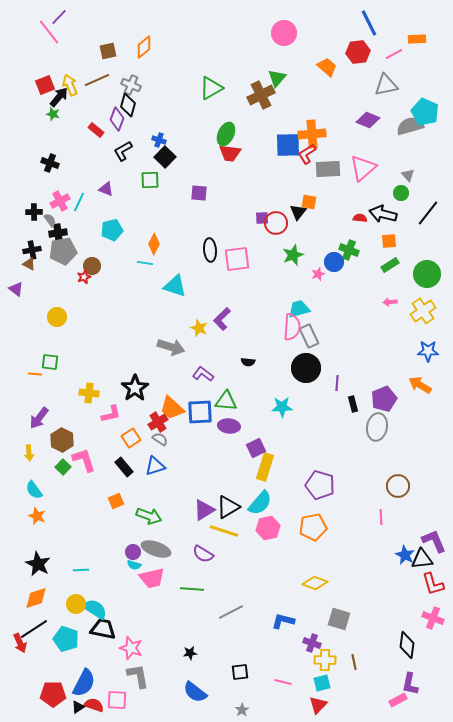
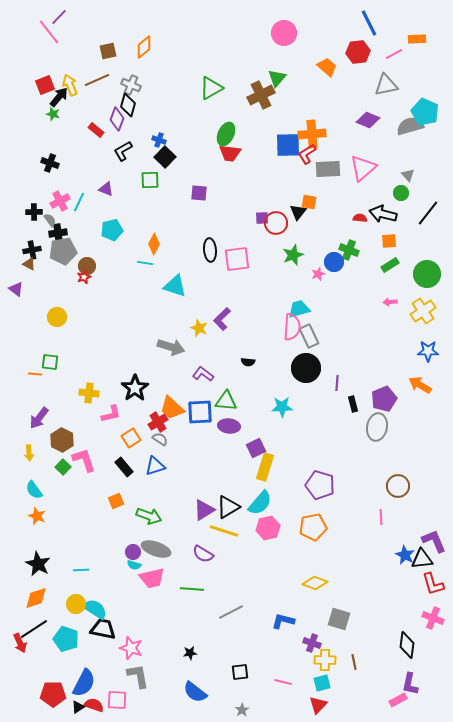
brown circle at (92, 266): moved 5 px left
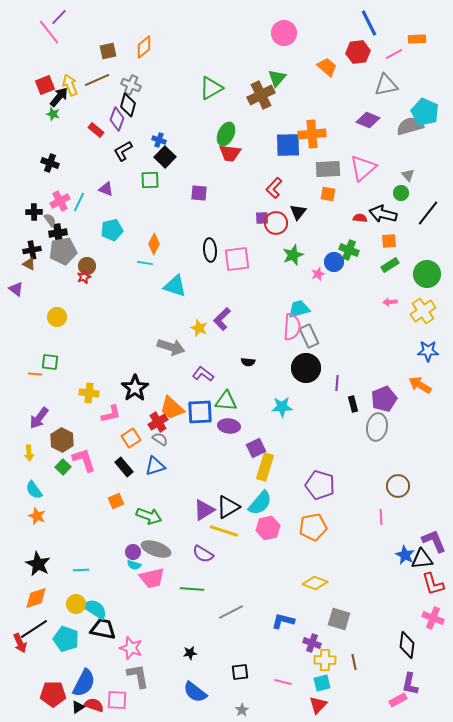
red L-shape at (307, 154): moved 33 px left, 34 px down; rotated 15 degrees counterclockwise
orange square at (309, 202): moved 19 px right, 8 px up
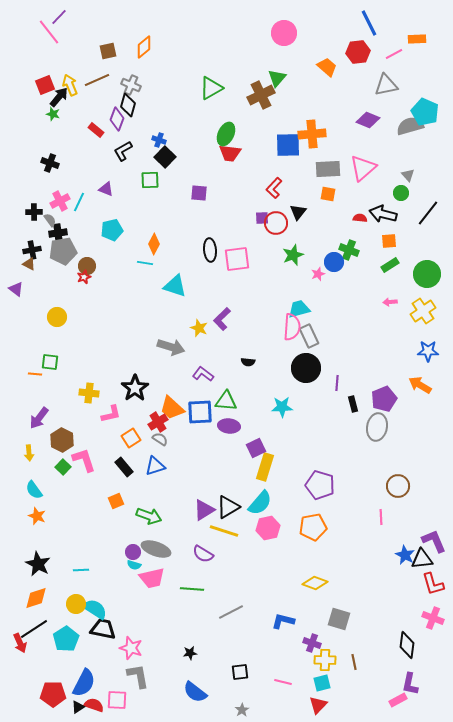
cyan pentagon at (66, 639): rotated 20 degrees clockwise
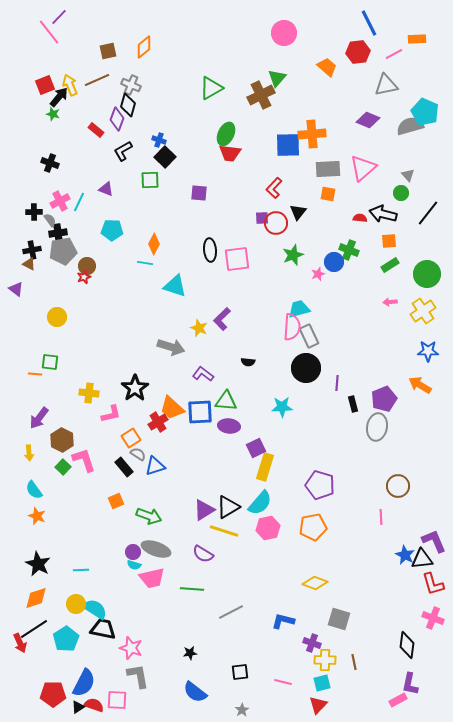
cyan pentagon at (112, 230): rotated 15 degrees clockwise
gray semicircle at (160, 439): moved 22 px left, 15 px down
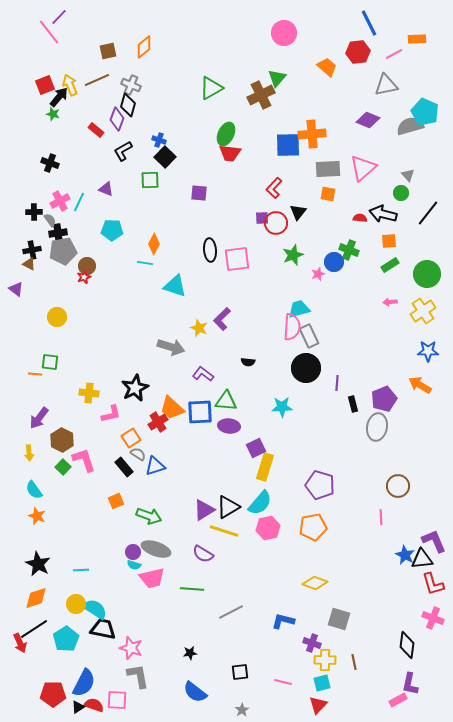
black star at (135, 388): rotated 8 degrees clockwise
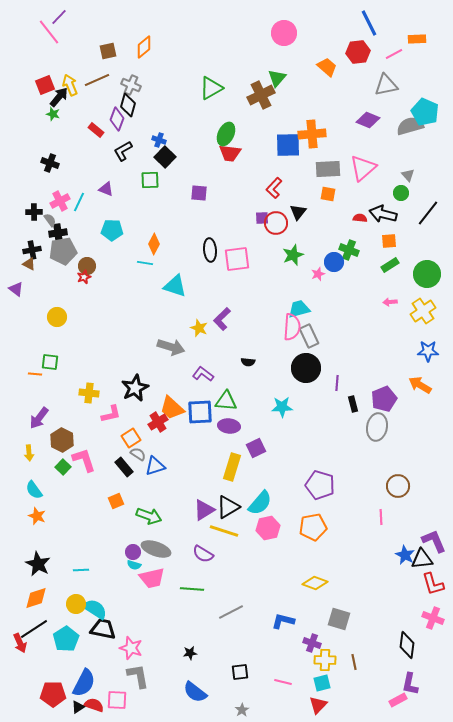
yellow rectangle at (265, 467): moved 33 px left
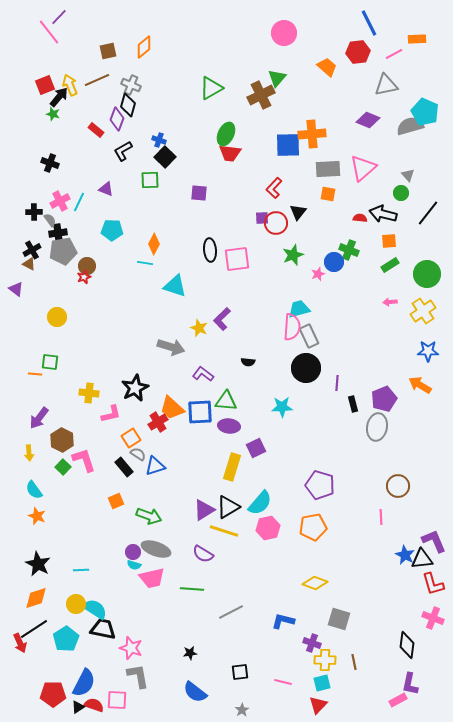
black cross at (32, 250): rotated 18 degrees counterclockwise
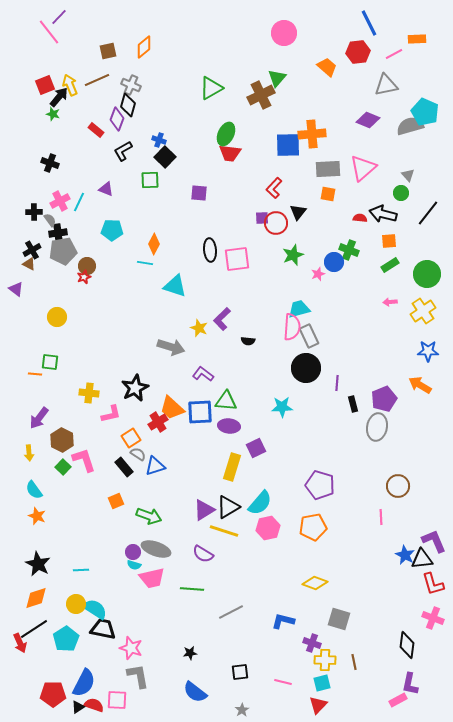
black semicircle at (248, 362): moved 21 px up
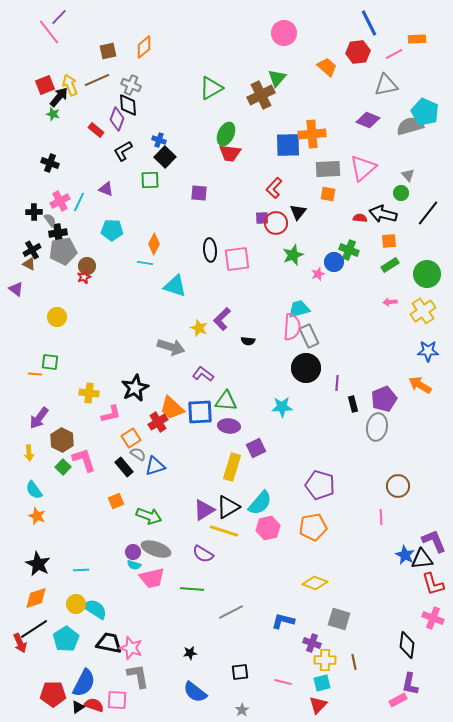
black diamond at (128, 105): rotated 20 degrees counterclockwise
black trapezoid at (103, 629): moved 6 px right, 14 px down
